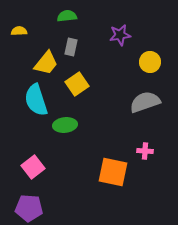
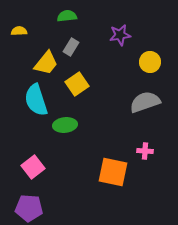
gray rectangle: rotated 18 degrees clockwise
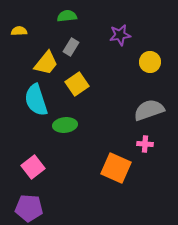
gray semicircle: moved 4 px right, 8 px down
pink cross: moved 7 px up
orange square: moved 3 px right, 4 px up; rotated 12 degrees clockwise
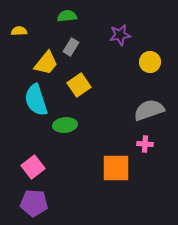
yellow square: moved 2 px right, 1 px down
orange square: rotated 24 degrees counterclockwise
purple pentagon: moved 5 px right, 5 px up
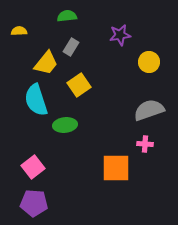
yellow circle: moved 1 px left
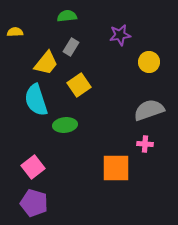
yellow semicircle: moved 4 px left, 1 px down
purple pentagon: rotated 12 degrees clockwise
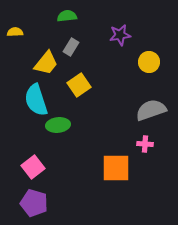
gray semicircle: moved 2 px right
green ellipse: moved 7 px left
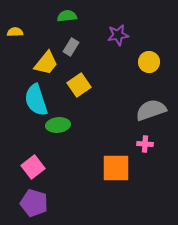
purple star: moved 2 px left
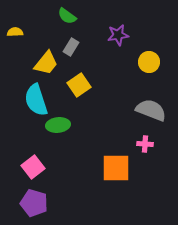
green semicircle: rotated 138 degrees counterclockwise
gray semicircle: rotated 40 degrees clockwise
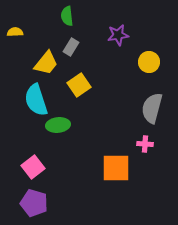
green semicircle: rotated 48 degrees clockwise
gray semicircle: moved 1 px right, 2 px up; rotated 96 degrees counterclockwise
